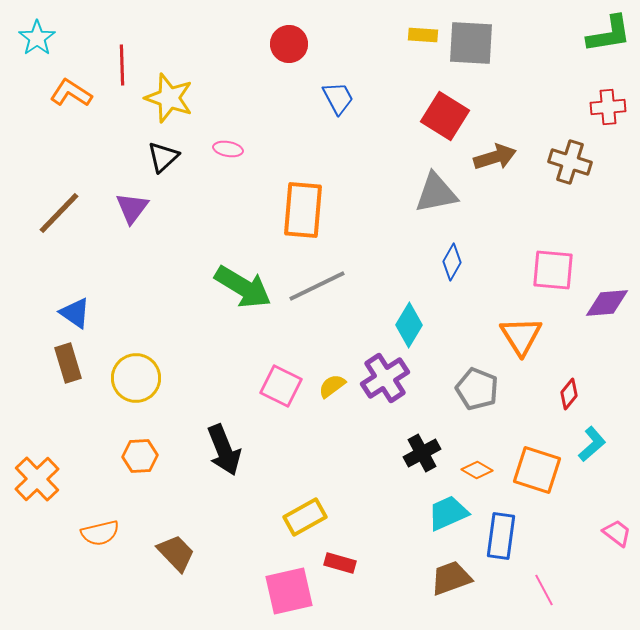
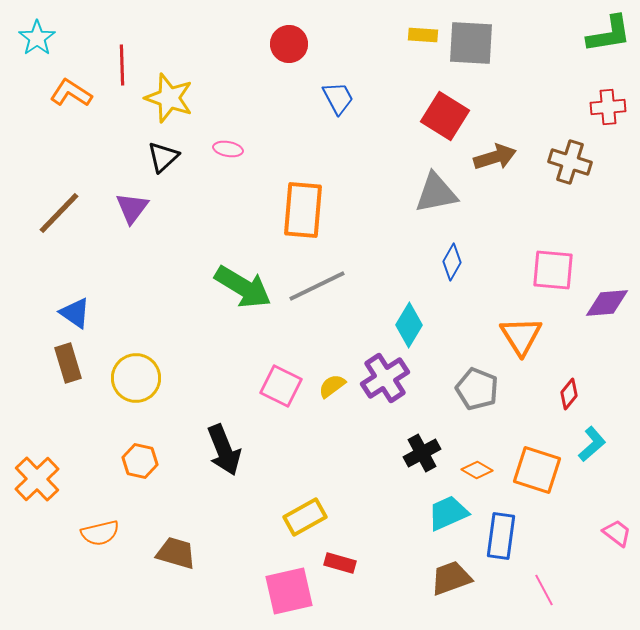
orange hexagon at (140, 456): moved 5 px down; rotated 16 degrees clockwise
brown trapezoid at (176, 553): rotated 30 degrees counterclockwise
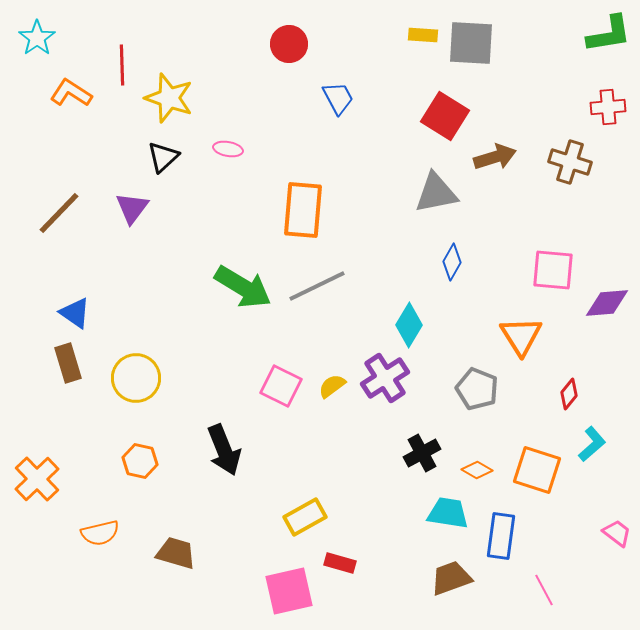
cyan trapezoid at (448, 513): rotated 33 degrees clockwise
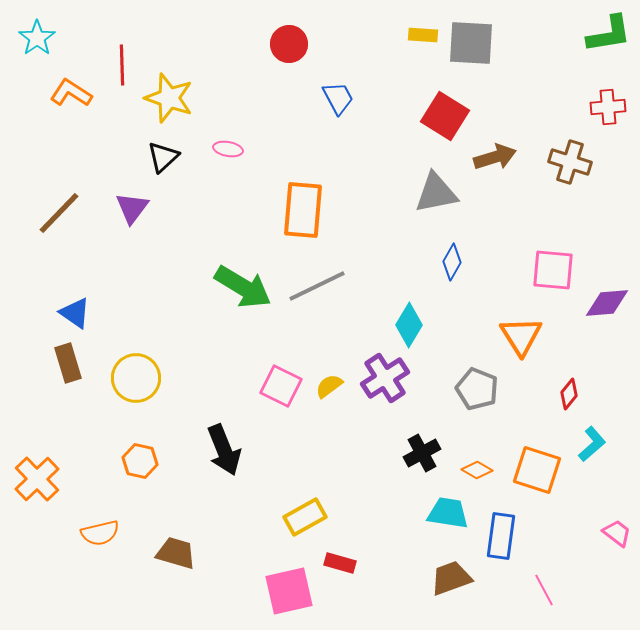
yellow semicircle at (332, 386): moved 3 px left
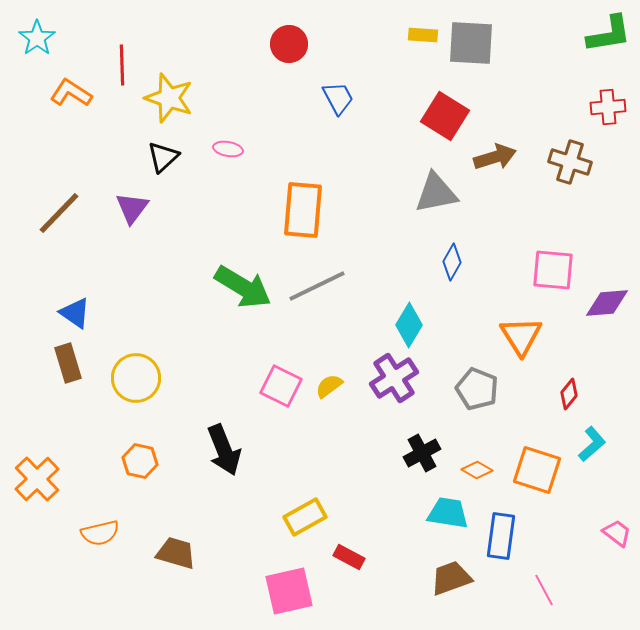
purple cross at (385, 378): moved 9 px right
red rectangle at (340, 563): moved 9 px right, 6 px up; rotated 12 degrees clockwise
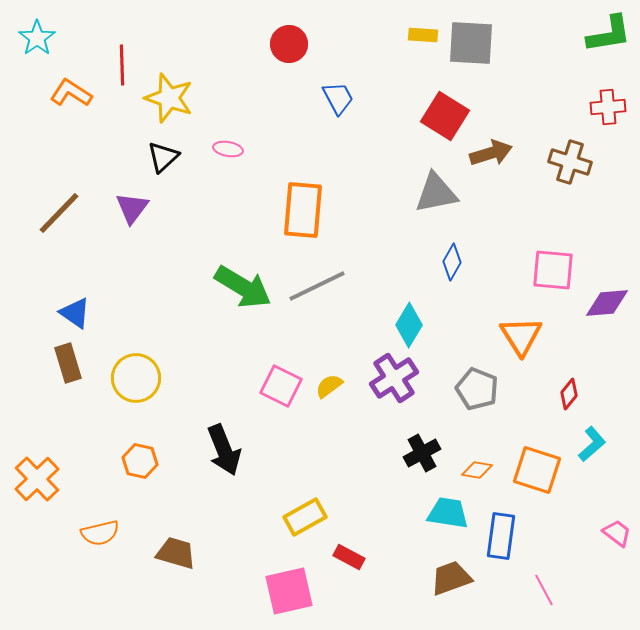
brown arrow at (495, 157): moved 4 px left, 4 px up
orange diamond at (477, 470): rotated 20 degrees counterclockwise
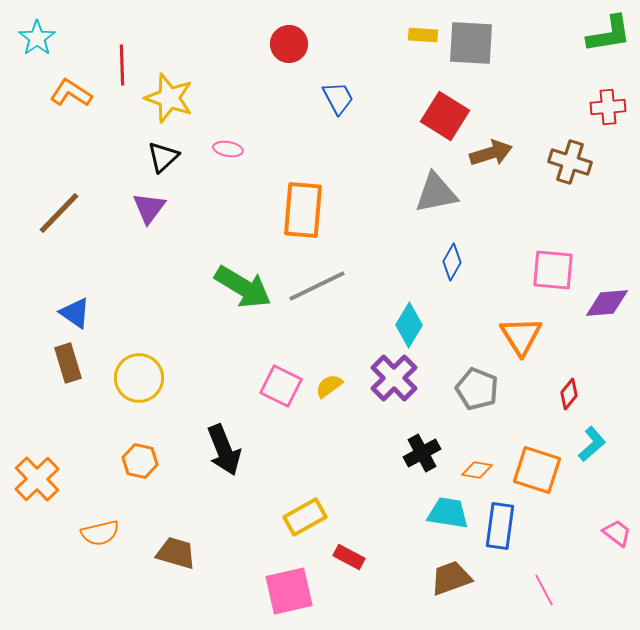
purple triangle at (132, 208): moved 17 px right
yellow circle at (136, 378): moved 3 px right
purple cross at (394, 378): rotated 12 degrees counterclockwise
blue rectangle at (501, 536): moved 1 px left, 10 px up
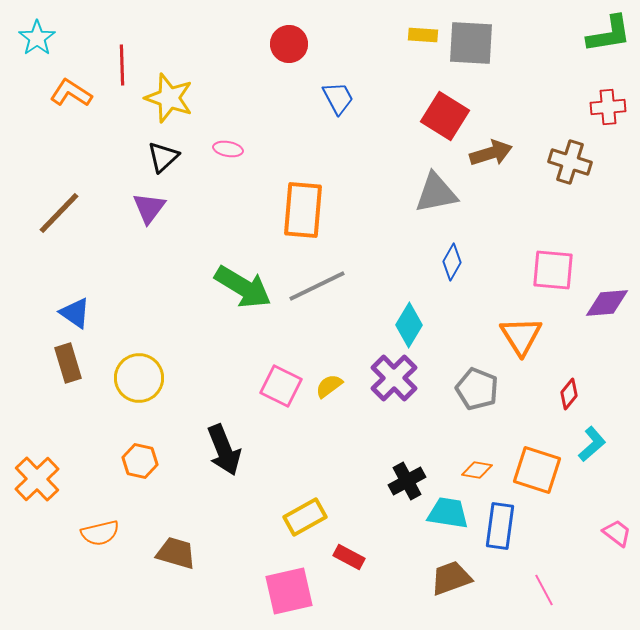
black cross at (422, 453): moved 15 px left, 28 px down
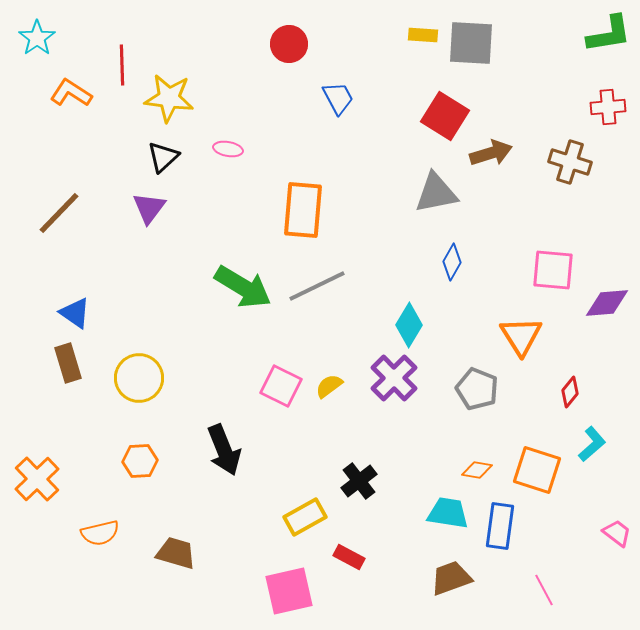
yellow star at (169, 98): rotated 12 degrees counterclockwise
red diamond at (569, 394): moved 1 px right, 2 px up
orange hexagon at (140, 461): rotated 16 degrees counterclockwise
black cross at (407, 481): moved 48 px left; rotated 9 degrees counterclockwise
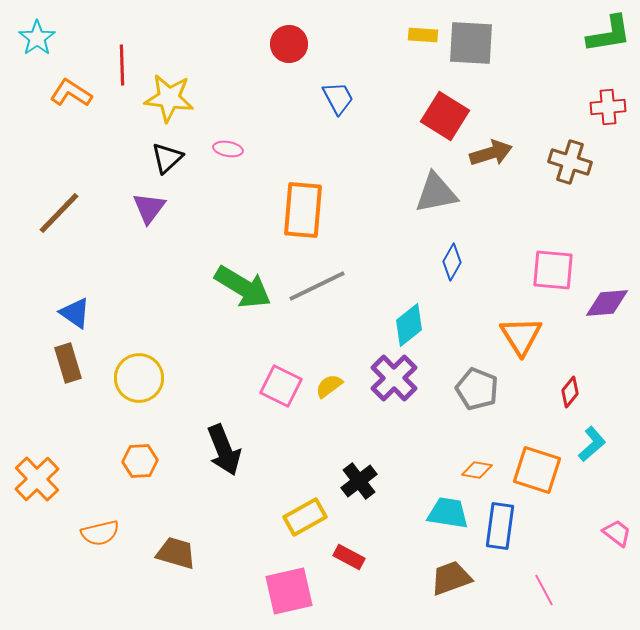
black triangle at (163, 157): moved 4 px right, 1 px down
cyan diamond at (409, 325): rotated 21 degrees clockwise
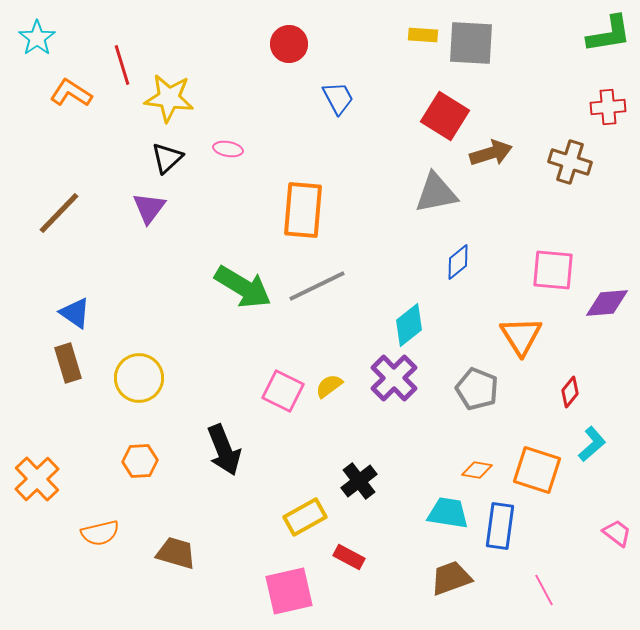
red line at (122, 65): rotated 15 degrees counterclockwise
blue diamond at (452, 262): moved 6 px right; rotated 21 degrees clockwise
pink square at (281, 386): moved 2 px right, 5 px down
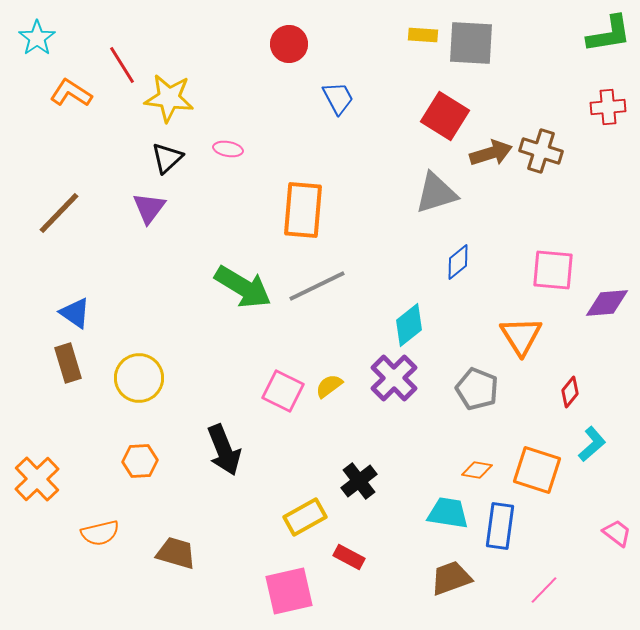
red line at (122, 65): rotated 15 degrees counterclockwise
brown cross at (570, 162): moved 29 px left, 11 px up
gray triangle at (436, 193): rotated 6 degrees counterclockwise
pink line at (544, 590): rotated 72 degrees clockwise
